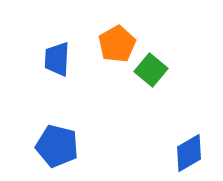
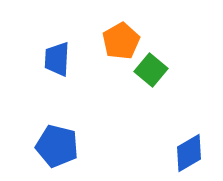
orange pentagon: moved 4 px right, 3 px up
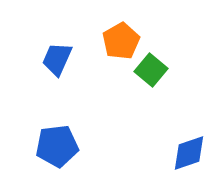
blue trapezoid: rotated 21 degrees clockwise
blue pentagon: rotated 21 degrees counterclockwise
blue diamond: rotated 12 degrees clockwise
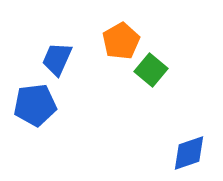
blue pentagon: moved 22 px left, 41 px up
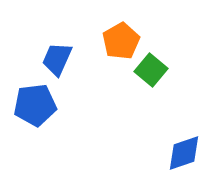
blue diamond: moved 5 px left
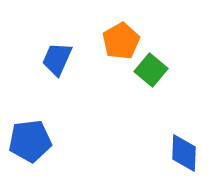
blue pentagon: moved 5 px left, 36 px down
blue diamond: rotated 69 degrees counterclockwise
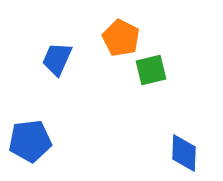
orange pentagon: moved 3 px up; rotated 15 degrees counterclockwise
green square: rotated 36 degrees clockwise
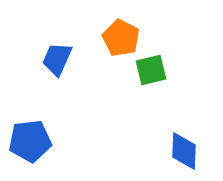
blue diamond: moved 2 px up
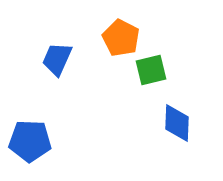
blue pentagon: rotated 9 degrees clockwise
blue diamond: moved 7 px left, 28 px up
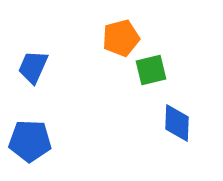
orange pentagon: rotated 30 degrees clockwise
blue trapezoid: moved 24 px left, 8 px down
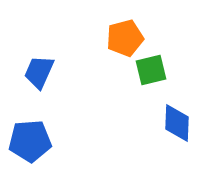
orange pentagon: moved 4 px right
blue trapezoid: moved 6 px right, 5 px down
blue pentagon: rotated 6 degrees counterclockwise
